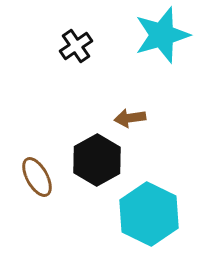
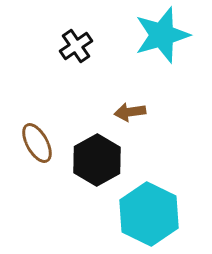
brown arrow: moved 6 px up
brown ellipse: moved 34 px up
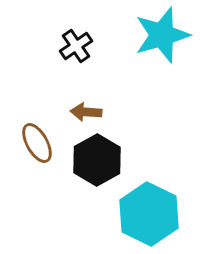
brown arrow: moved 44 px left; rotated 12 degrees clockwise
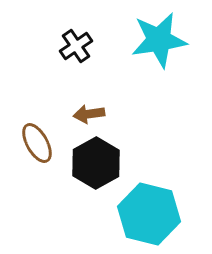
cyan star: moved 3 px left, 5 px down; rotated 8 degrees clockwise
brown arrow: moved 3 px right, 2 px down; rotated 12 degrees counterclockwise
black hexagon: moved 1 px left, 3 px down
cyan hexagon: rotated 12 degrees counterclockwise
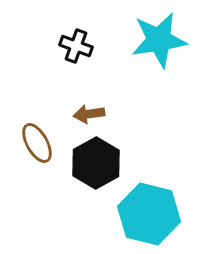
black cross: rotated 36 degrees counterclockwise
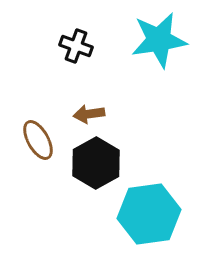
brown ellipse: moved 1 px right, 3 px up
cyan hexagon: rotated 22 degrees counterclockwise
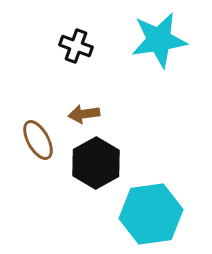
brown arrow: moved 5 px left
cyan hexagon: moved 2 px right
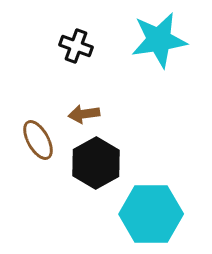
cyan hexagon: rotated 8 degrees clockwise
